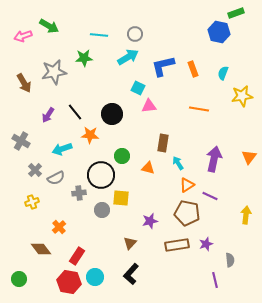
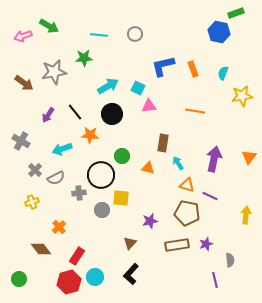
cyan arrow at (128, 57): moved 20 px left, 29 px down
brown arrow at (24, 83): rotated 24 degrees counterclockwise
orange line at (199, 109): moved 4 px left, 2 px down
orange triangle at (187, 185): rotated 49 degrees clockwise
red hexagon at (69, 282): rotated 25 degrees counterclockwise
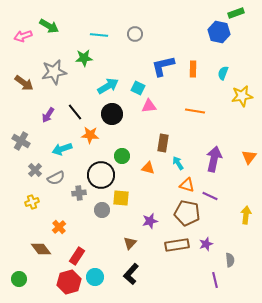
orange rectangle at (193, 69): rotated 21 degrees clockwise
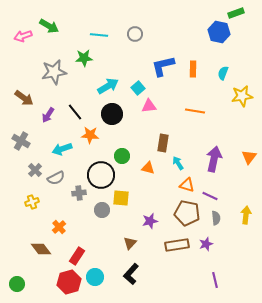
brown arrow at (24, 83): moved 15 px down
cyan square at (138, 88): rotated 24 degrees clockwise
gray semicircle at (230, 260): moved 14 px left, 42 px up
green circle at (19, 279): moved 2 px left, 5 px down
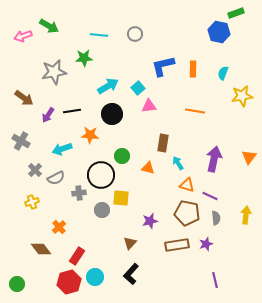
black line at (75, 112): moved 3 px left, 1 px up; rotated 60 degrees counterclockwise
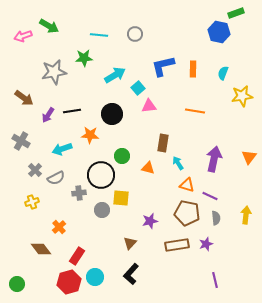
cyan arrow at (108, 86): moved 7 px right, 11 px up
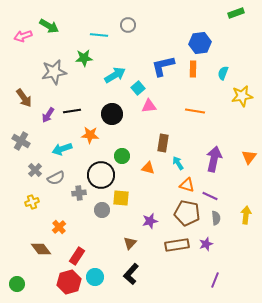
blue hexagon at (219, 32): moved 19 px left, 11 px down; rotated 20 degrees counterclockwise
gray circle at (135, 34): moved 7 px left, 9 px up
brown arrow at (24, 98): rotated 18 degrees clockwise
purple line at (215, 280): rotated 35 degrees clockwise
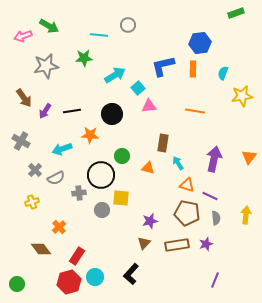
gray star at (54, 72): moved 8 px left, 6 px up
purple arrow at (48, 115): moved 3 px left, 4 px up
brown triangle at (130, 243): moved 14 px right
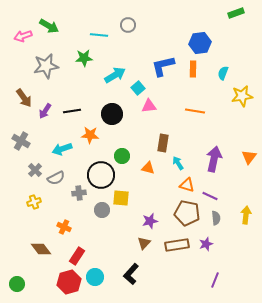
yellow cross at (32, 202): moved 2 px right
orange cross at (59, 227): moved 5 px right; rotated 24 degrees counterclockwise
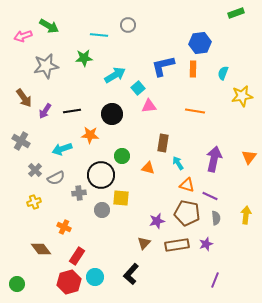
purple star at (150, 221): moved 7 px right
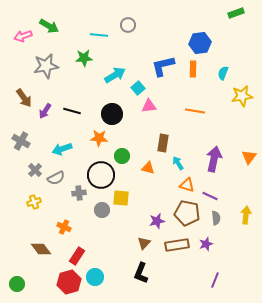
black line at (72, 111): rotated 24 degrees clockwise
orange star at (90, 135): moved 9 px right, 3 px down
black L-shape at (131, 274): moved 10 px right, 1 px up; rotated 20 degrees counterclockwise
